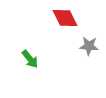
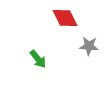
green arrow: moved 8 px right
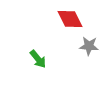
red diamond: moved 5 px right, 1 px down
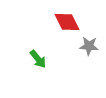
red diamond: moved 3 px left, 3 px down
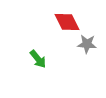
gray star: moved 2 px left, 2 px up
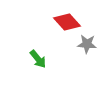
red diamond: rotated 16 degrees counterclockwise
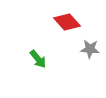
gray star: moved 3 px right, 5 px down
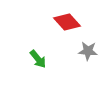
gray star: moved 2 px left, 2 px down
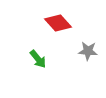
red diamond: moved 9 px left, 1 px down
